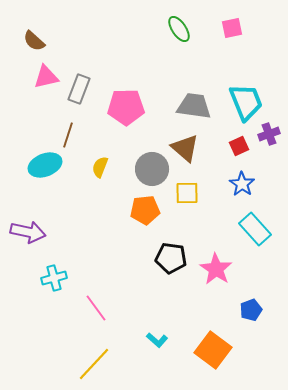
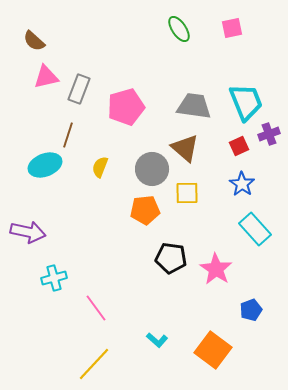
pink pentagon: rotated 15 degrees counterclockwise
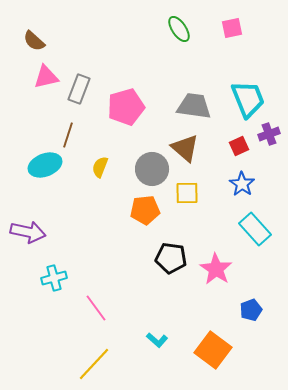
cyan trapezoid: moved 2 px right, 3 px up
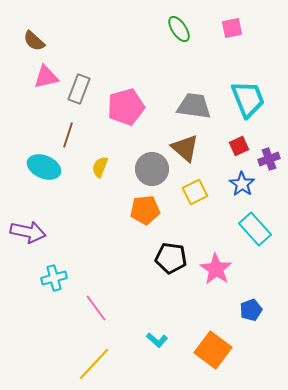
purple cross: moved 25 px down
cyan ellipse: moved 1 px left, 2 px down; rotated 44 degrees clockwise
yellow square: moved 8 px right, 1 px up; rotated 25 degrees counterclockwise
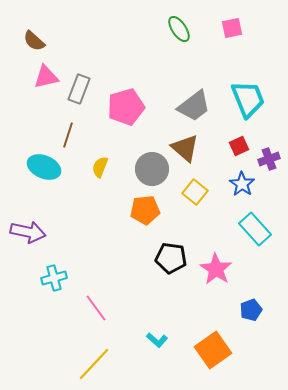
gray trapezoid: rotated 135 degrees clockwise
yellow square: rotated 25 degrees counterclockwise
orange square: rotated 18 degrees clockwise
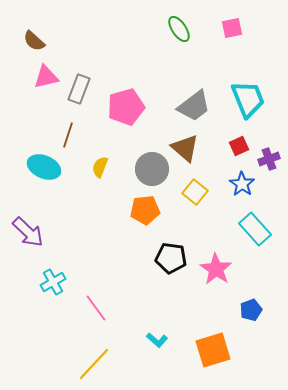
purple arrow: rotated 32 degrees clockwise
cyan cross: moved 1 px left, 4 px down; rotated 15 degrees counterclockwise
orange square: rotated 18 degrees clockwise
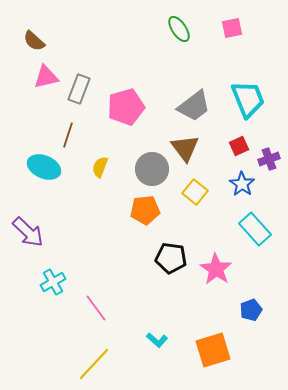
brown triangle: rotated 12 degrees clockwise
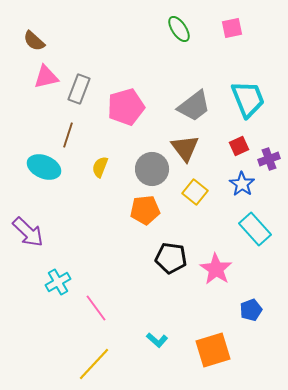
cyan cross: moved 5 px right
